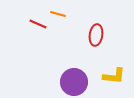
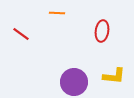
orange line: moved 1 px left, 1 px up; rotated 14 degrees counterclockwise
red line: moved 17 px left, 10 px down; rotated 12 degrees clockwise
red ellipse: moved 6 px right, 4 px up
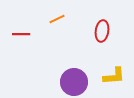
orange line: moved 6 px down; rotated 28 degrees counterclockwise
red line: rotated 36 degrees counterclockwise
yellow L-shape: rotated 10 degrees counterclockwise
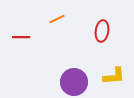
red line: moved 3 px down
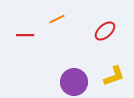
red ellipse: moved 3 px right; rotated 40 degrees clockwise
red line: moved 4 px right, 2 px up
yellow L-shape: rotated 15 degrees counterclockwise
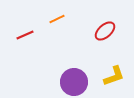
red line: rotated 24 degrees counterclockwise
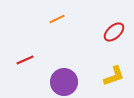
red ellipse: moved 9 px right, 1 px down
red line: moved 25 px down
purple circle: moved 10 px left
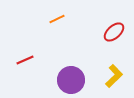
yellow L-shape: rotated 25 degrees counterclockwise
purple circle: moved 7 px right, 2 px up
